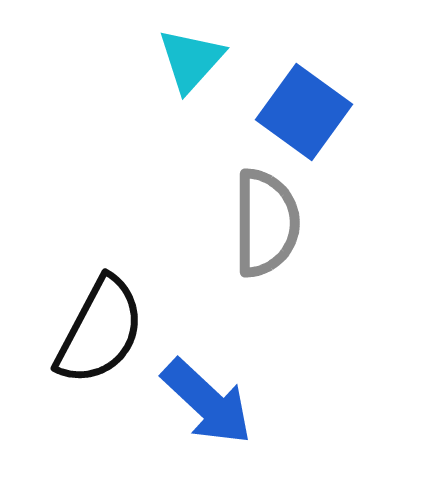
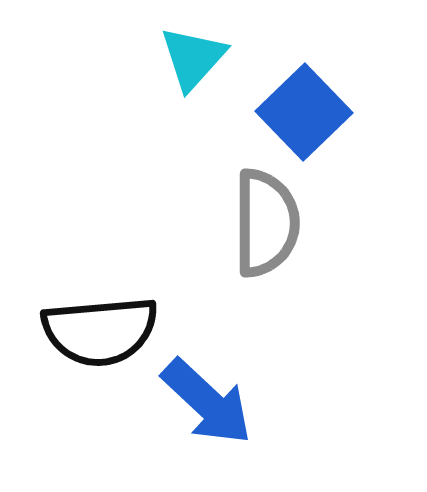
cyan triangle: moved 2 px right, 2 px up
blue square: rotated 10 degrees clockwise
black semicircle: rotated 57 degrees clockwise
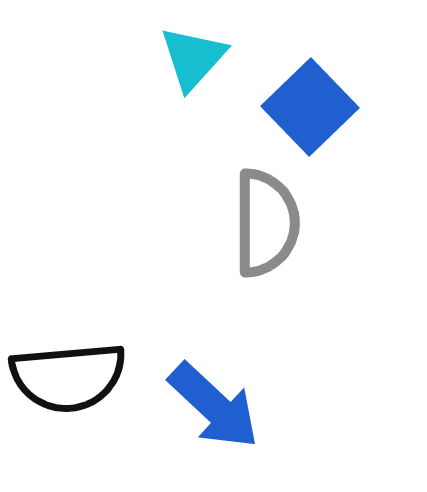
blue square: moved 6 px right, 5 px up
black semicircle: moved 32 px left, 46 px down
blue arrow: moved 7 px right, 4 px down
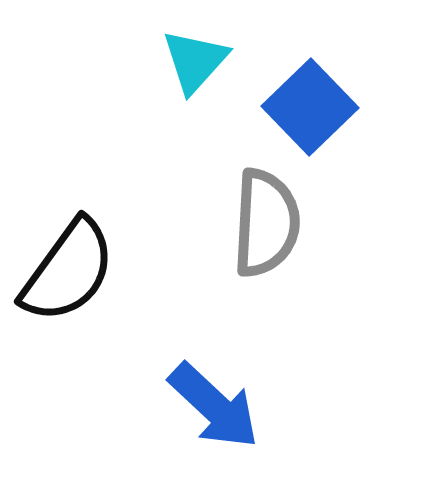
cyan triangle: moved 2 px right, 3 px down
gray semicircle: rotated 3 degrees clockwise
black semicircle: moved 106 px up; rotated 49 degrees counterclockwise
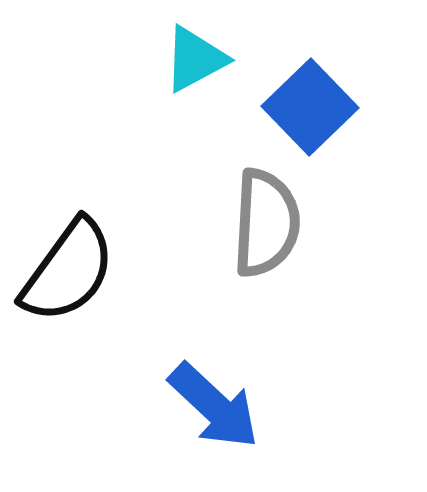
cyan triangle: moved 2 px up; rotated 20 degrees clockwise
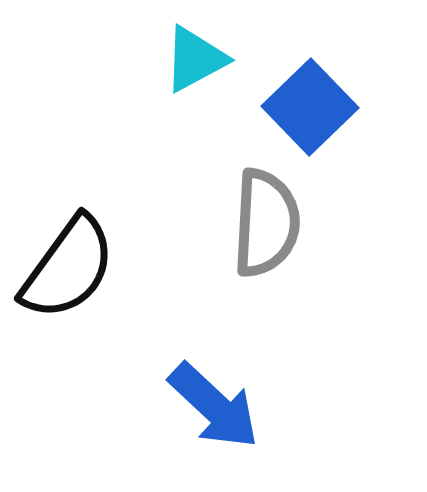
black semicircle: moved 3 px up
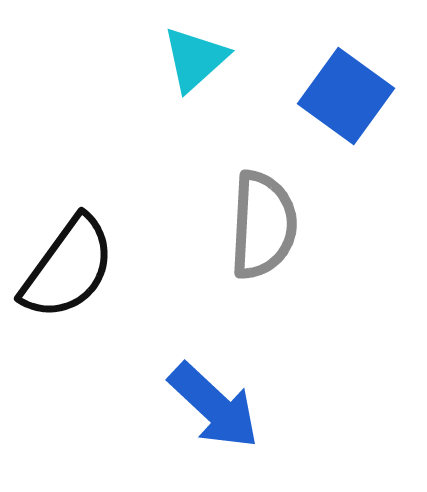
cyan triangle: rotated 14 degrees counterclockwise
blue square: moved 36 px right, 11 px up; rotated 10 degrees counterclockwise
gray semicircle: moved 3 px left, 2 px down
